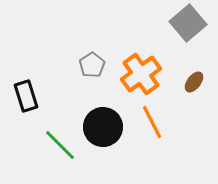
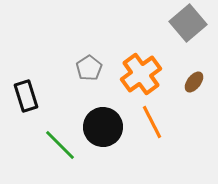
gray pentagon: moved 3 px left, 3 px down
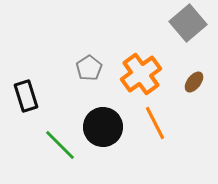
orange line: moved 3 px right, 1 px down
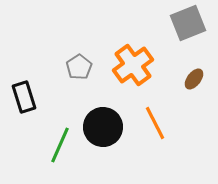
gray square: rotated 18 degrees clockwise
gray pentagon: moved 10 px left, 1 px up
orange cross: moved 8 px left, 9 px up
brown ellipse: moved 3 px up
black rectangle: moved 2 px left, 1 px down
green line: rotated 69 degrees clockwise
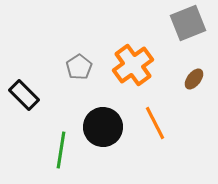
black rectangle: moved 2 px up; rotated 28 degrees counterclockwise
green line: moved 1 px right, 5 px down; rotated 15 degrees counterclockwise
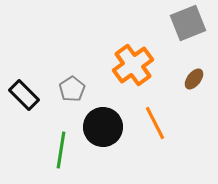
gray pentagon: moved 7 px left, 22 px down
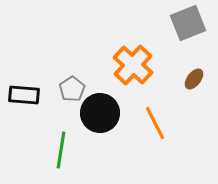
orange cross: rotated 12 degrees counterclockwise
black rectangle: rotated 40 degrees counterclockwise
black circle: moved 3 px left, 14 px up
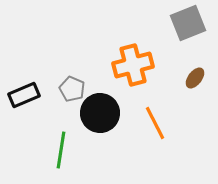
orange cross: rotated 33 degrees clockwise
brown ellipse: moved 1 px right, 1 px up
gray pentagon: rotated 15 degrees counterclockwise
black rectangle: rotated 28 degrees counterclockwise
